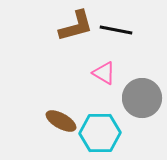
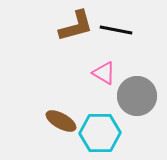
gray circle: moved 5 px left, 2 px up
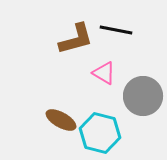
brown L-shape: moved 13 px down
gray circle: moved 6 px right
brown ellipse: moved 1 px up
cyan hexagon: rotated 15 degrees clockwise
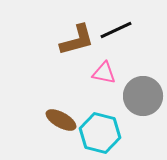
black line: rotated 36 degrees counterclockwise
brown L-shape: moved 1 px right, 1 px down
pink triangle: rotated 20 degrees counterclockwise
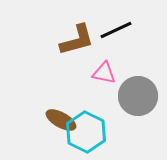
gray circle: moved 5 px left
cyan hexagon: moved 14 px left, 1 px up; rotated 12 degrees clockwise
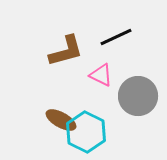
black line: moved 7 px down
brown L-shape: moved 11 px left, 11 px down
pink triangle: moved 3 px left, 2 px down; rotated 15 degrees clockwise
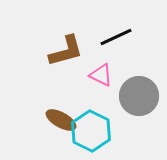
gray circle: moved 1 px right
cyan hexagon: moved 5 px right, 1 px up
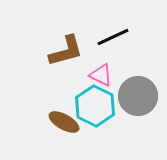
black line: moved 3 px left
gray circle: moved 1 px left
brown ellipse: moved 3 px right, 2 px down
cyan hexagon: moved 4 px right, 25 px up
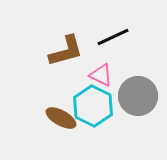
cyan hexagon: moved 2 px left
brown ellipse: moved 3 px left, 4 px up
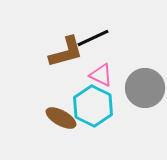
black line: moved 20 px left, 1 px down
brown L-shape: moved 1 px down
gray circle: moved 7 px right, 8 px up
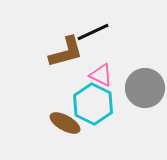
black line: moved 6 px up
cyan hexagon: moved 2 px up
brown ellipse: moved 4 px right, 5 px down
